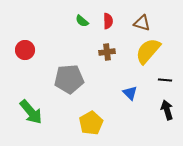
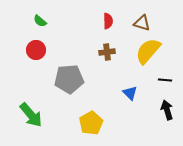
green semicircle: moved 42 px left
red circle: moved 11 px right
green arrow: moved 3 px down
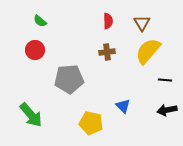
brown triangle: rotated 42 degrees clockwise
red circle: moved 1 px left
blue triangle: moved 7 px left, 13 px down
black arrow: rotated 84 degrees counterclockwise
yellow pentagon: rotated 30 degrees counterclockwise
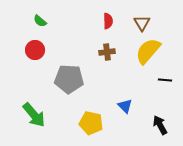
gray pentagon: rotated 8 degrees clockwise
blue triangle: moved 2 px right
black arrow: moved 7 px left, 15 px down; rotated 72 degrees clockwise
green arrow: moved 3 px right
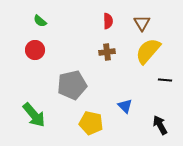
gray pentagon: moved 3 px right, 6 px down; rotated 16 degrees counterclockwise
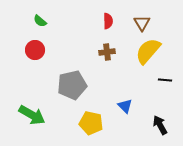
green arrow: moved 2 px left; rotated 20 degrees counterclockwise
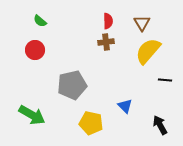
brown cross: moved 1 px left, 10 px up
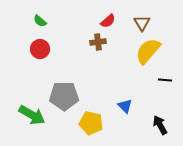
red semicircle: rotated 49 degrees clockwise
brown cross: moved 8 px left
red circle: moved 5 px right, 1 px up
gray pentagon: moved 8 px left, 11 px down; rotated 12 degrees clockwise
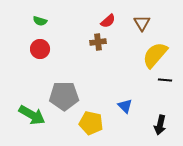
green semicircle: rotated 24 degrees counterclockwise
yellow semicircle: moved 7 px right, 4 px down
black arrow: rotated 138 degrees counterclockwise
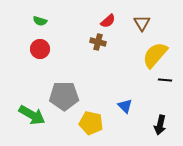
brown cross: rotated 21 degrees clockwise
